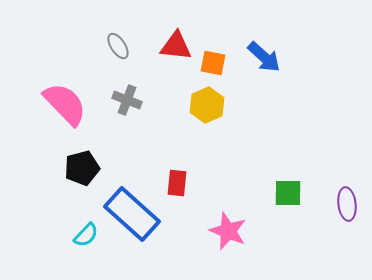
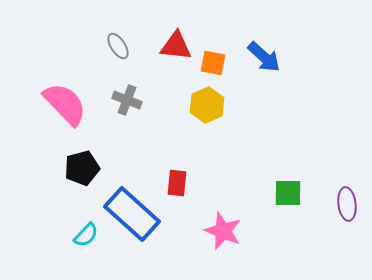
pink star: moved 5 px left
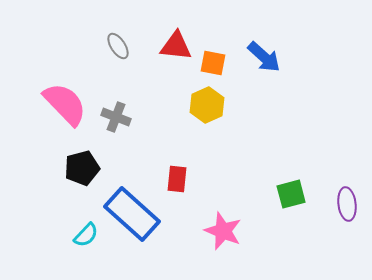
gray cross: moved 11 px left, 17 px down
red rectangle: moved 4 px up
green square: moved 3 px right, 1 px down; rotated 16 degrees counterclockwise
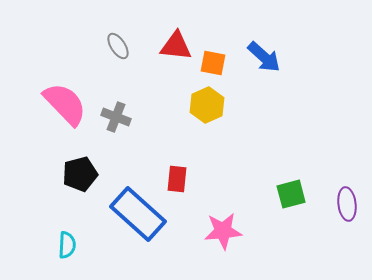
black pentagon: moved 2 px left, 6 px down
blue rectangle: moved 6 px right
pink star: rotated 27 degrees counterclockwise
cyan semicircle: moved 19 px left, 10 px down; rotated 40 degrees counterclockwise
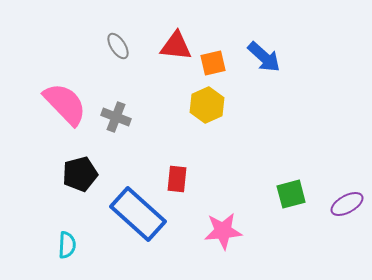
orange square: rotated 24 degrees counterclockwise
purple ellipse: rotated 68 degrees clockwise
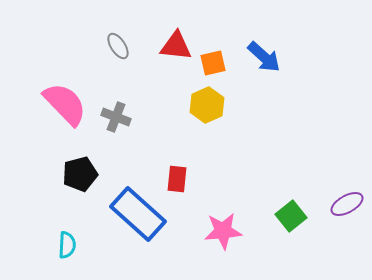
green square: moved 22 px down; rotated 24 degrees counterclockwise
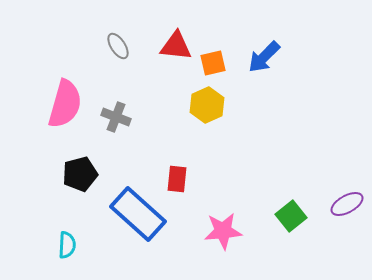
blue arrow: rotated 93 degrees clockwise
pink semicircle: rotated 60 degrees clockwise
